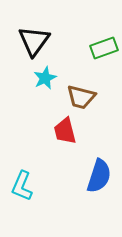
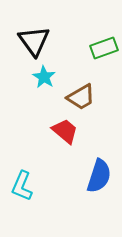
black triangle: rotated 12 degrees counterclockwise
cyan star: moved 1 px left, 1 px up; rotated 15 degrees counterclockwise
brown trapezoid: rotated 44 degrees counterclockwise
red trapezoid: rotated 144 degrees clockwise
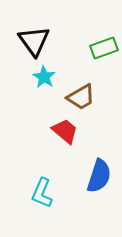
cyan L-shape: moved 20 px right, 7 px down
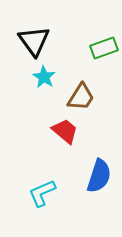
brown trapezoid: rotated 28 degrees counterclockwise
cyan L-shape: rotated 44 degrees clockwise
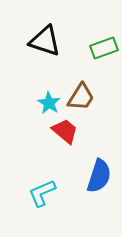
black triangle: moved 11 px right; rotated 36 degrees counterclockwise
cyan star: moved 5 px right, 26 px down
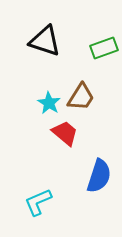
red trapezoid: moved 2 px down
cyan L-shape: moved 4 px left, 9 px down
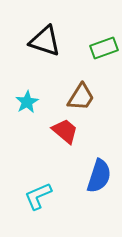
cyan star: moved 22 px left, 1 px up; rotated 10 degrees clockwise
red trapezoid: moved 2 px up
cyan L-shape: moved 6 px up
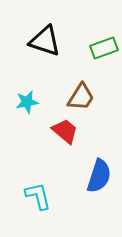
cyan star: rotated 20 degrees clockwise
cyan L-shape: rotated 100 degrees clockwise
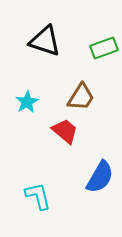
cyan star: rotated 20 degrees counterclockwise
blue semicircle: moved 1 px right, 1 px down; rotated 12 degrees clockwise
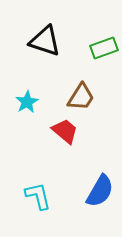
blue semicircle: moved 14 px down
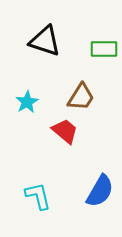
green rectangle: moved 1 px down; rotated 20 degrees clockwise
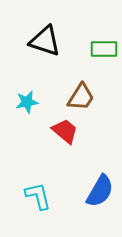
cyan star: rotated 20 degrees clockwise
